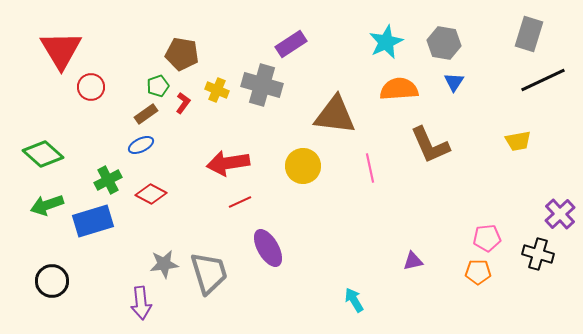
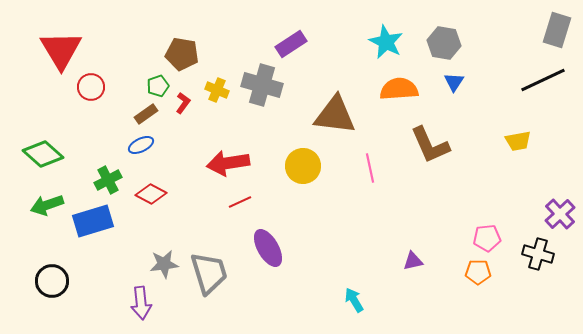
gray rectangle: moved 28 px right, 4 px up
cyan star: rotated 20 degrees counterclockwise
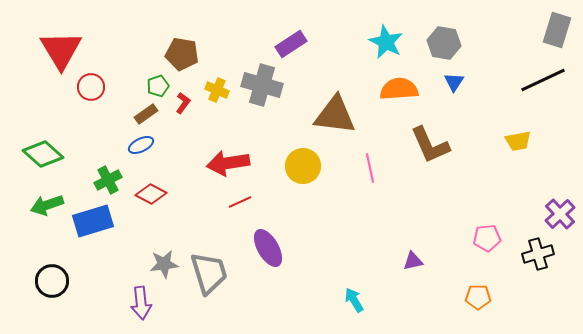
black cross: rotated 32 degrees counterclockwise
orange pentagon: moved 25 px down
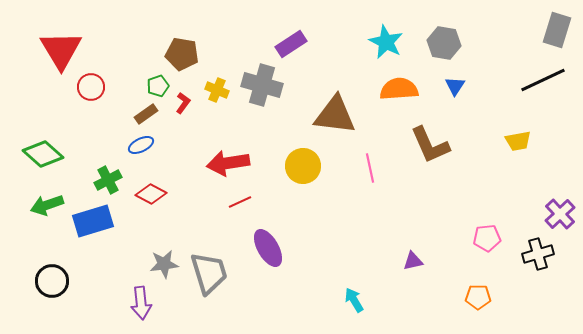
blue triangle: moved 1 px right, 4 px down
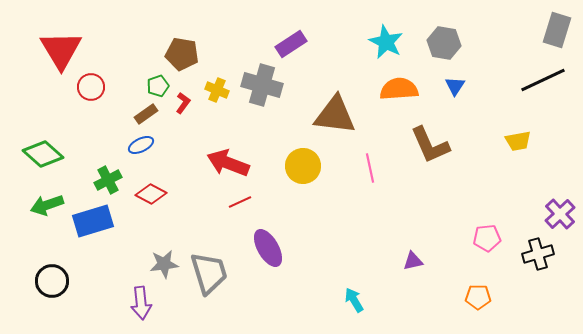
red arrow: rotated 30 degrees clockwise
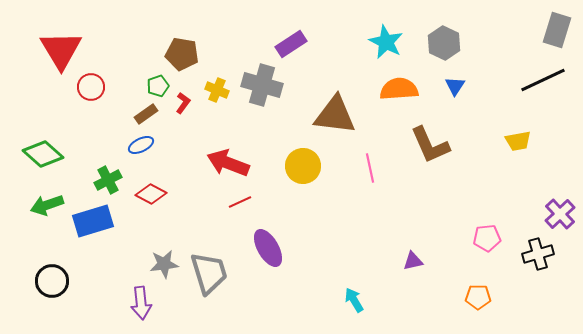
gray hexagon: rotated 16 degrees clockwise
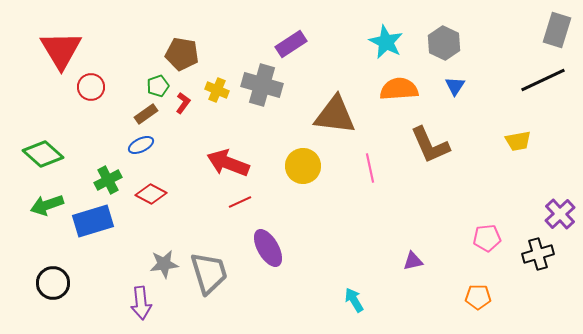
black circle: moved 1 px right, 2 px down
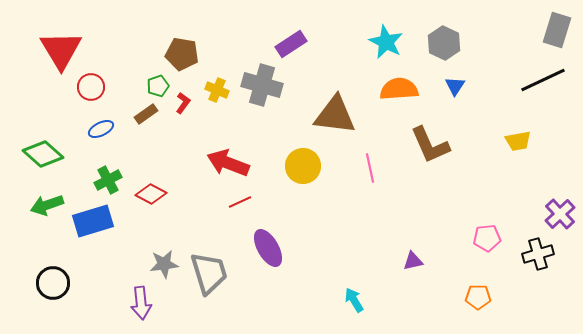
blue ellipse: moved 40 px left, 16 px up
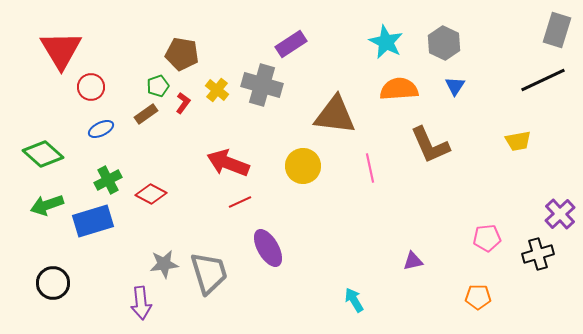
yellow cross: rotated 15 degrees clockwise
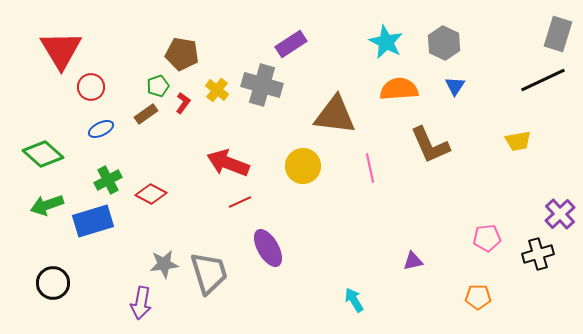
gray rectangle: moved 1 px right, 4 px down
purple arrow: rotated 16 degrees clockwise
